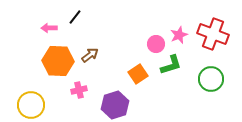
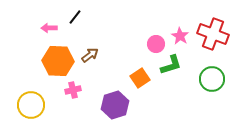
pink star: moved 1 px right, 1 px down; rotated 18 degrees counterclockwise
orange square: moved 2 px right, 4 px down
green circle: moved 1 px right
pink cross: moved 6 px left
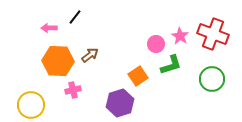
orange square: moved 2 px left, 2 px up
purple hexagon: moved 5 px right, 2 px up
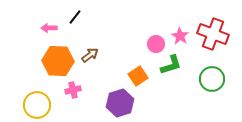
yellow circle: moved 6 px right
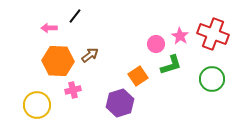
black line: moved 1 px up
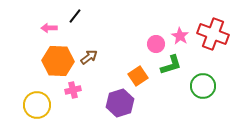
brown arrow: moved 1 px left, 2 px down
green circle: moved 9 px left, 7 px down
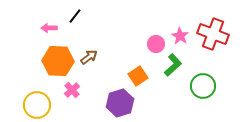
green L-shape: moved 2 px right; rotated 25 degrees counterclockwise
pink cross: moved 1 px left; rotated 28 degrees counterclockwise
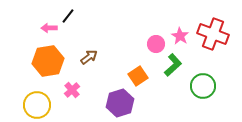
black line: moved 7 px left
orange hexagon: moved 10 px left; rotated 12 degrees counterclockwise
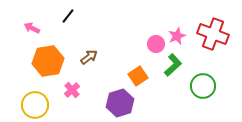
pink arrow: moved 17 px left; rotated 28 degrees clockwise
pink star: moved 3 px left; rotated 18 degrees clockwise
yellow circle: moved 2 px left
